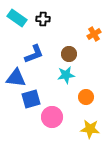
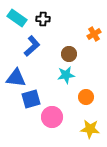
blue L-shape: moved 2 px left, 8 px up; rotated 20 degrees counterclockwise
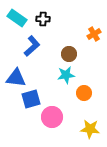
orange circle: moved 2 px left, 4 px up
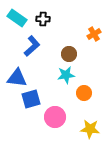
blue triangle: moved 1 px right
pink circle: moved 3 px right
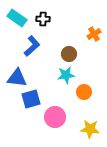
orange circle: moved 1 px up
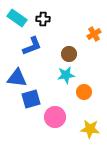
blue L-shape: rotated 20 degrees clockwise
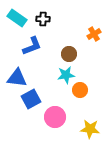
orange circle: moved 4 px left, 2 px up
blue square: rotated 12 degrees counterclockwise
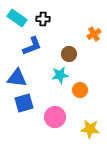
cyan star: moved 6 px left
blue square: moved 7 px left, 4 px down; rotated 12 degrees clockwise
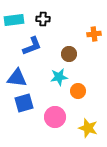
cyan rectangle: moved 3 px left, 2 px down; rotated 42 degrees counterclockwise
orange cross: rotated 24 degrees clockwise
cyan star: moved 1 px left, 2 px down
orange circle: moved 2 px left, 1 px down
yellow star: moved 2 px left, 1 px up; rotated 12 degrees clockwise
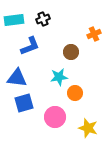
black cross: rotated 24 degrees counterclockwise
orange cross: rotated 16 degrees counterclockwise
blue L-shape: moved 2 px left
brown circle: moved 2 px right, 2 px up
orange circle: moved 3 px left, 2 px down
